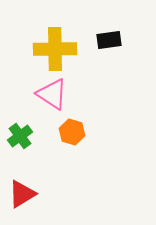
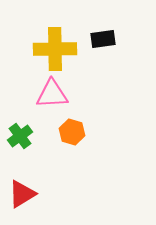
black rectangle: moved 6 px left, 1 px up
pink triangle: rotated 36 degrees counterclockwise
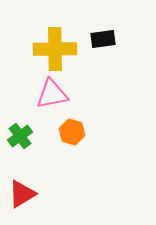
pink triangle: rotated 8 degrees counterclockwise
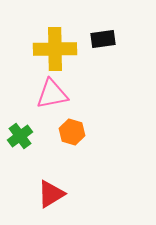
red triangle: moved 29 px right
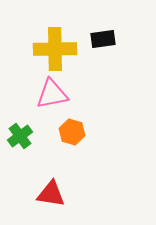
red triangle: rotated 40 degrees clockwise
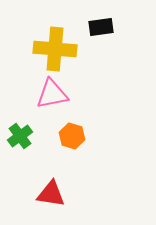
black rectangle: moved 2 px left, 12 px up
yellow cross: rotated 6 degrees clockwise
orange hexagon: moved 4 px down
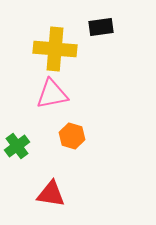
green cross: moved 3 px left, 10 px down
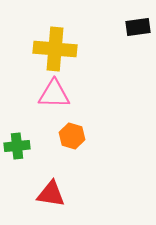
black rectangle: moved 37 px right
pink triangle: moved 2 px right; rotated 12 degrees clockwise
green cross: rotated 30 degrees clockwise
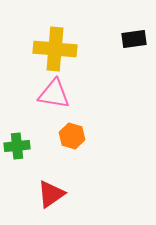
black rectangle: moved 4 px left, 12 px down
pink triangle: rotated 8 degrees clockwise
red triangle: rotated 44 degrees counterclockwise
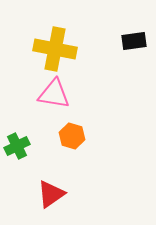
black rectangle: moved 2 px down
yellow cross: rotated 6 degrees clockwise
green cross: rotated 20 degrees counterclockwise
